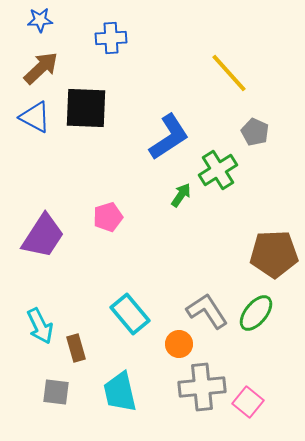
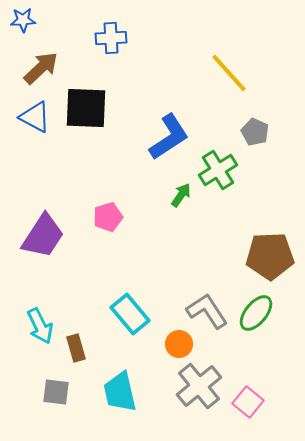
blue star: moved 17 px left
brown pentagon: moved 4 px left, 2 px down
gray cross: moved 3 px left, 1 px up; rotated 33 degrees counterclockwise
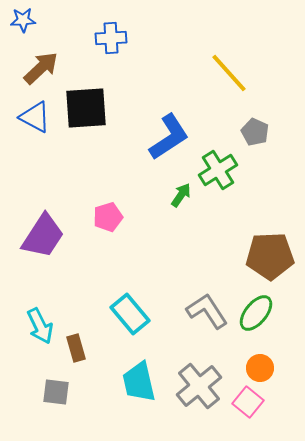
black square: rotated 6 degrees counterclockwise
orange circle: moved 81 px right, 24 px down
cyan trapezoid: moved 19 px right, 10 px up
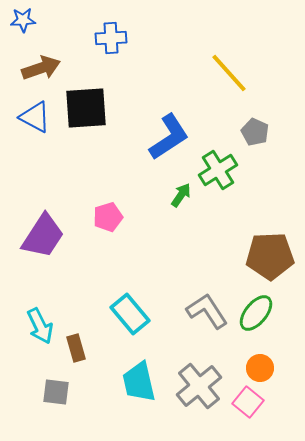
brown arrow: rotated 24 degrees clockwise
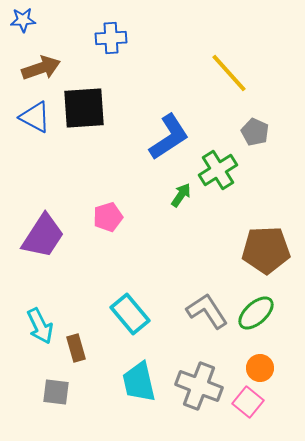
black square: moved 2 px left
brown pentagon: moved 4 px left, 6 px up
green ellipse: rotated 9 degrees clockwise
gray cross: rotated 30 degrees counterclockwise
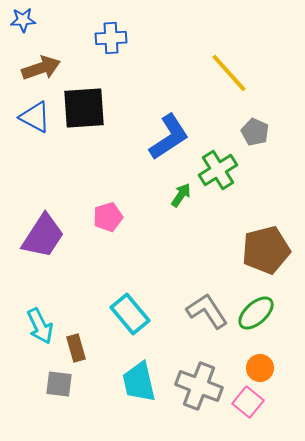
brown pentagon: rotated 12 degrees counterclockwise
gray square: moved 3 px right, 8 px up
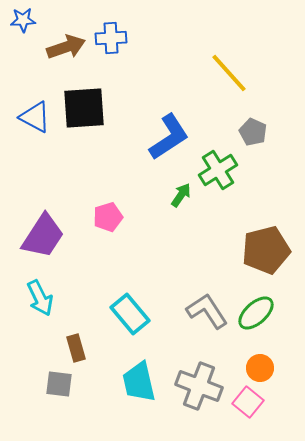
brown arrow: moved 25 px right, 21 px up
gray pentagon: moved 2 px left
cyan arrow: moved 28 px up
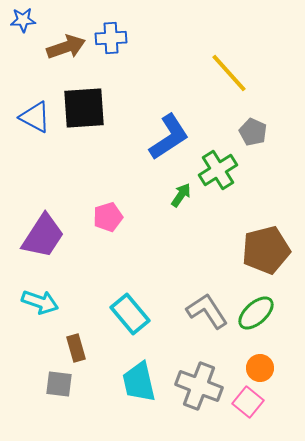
cyan arrow: moved 4 px down; rotated 45 degrees counterclockwise
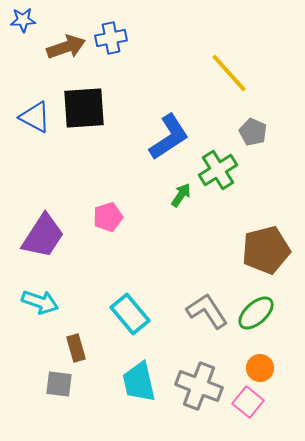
blue cross: rotated 8 degrees counterclockwise
